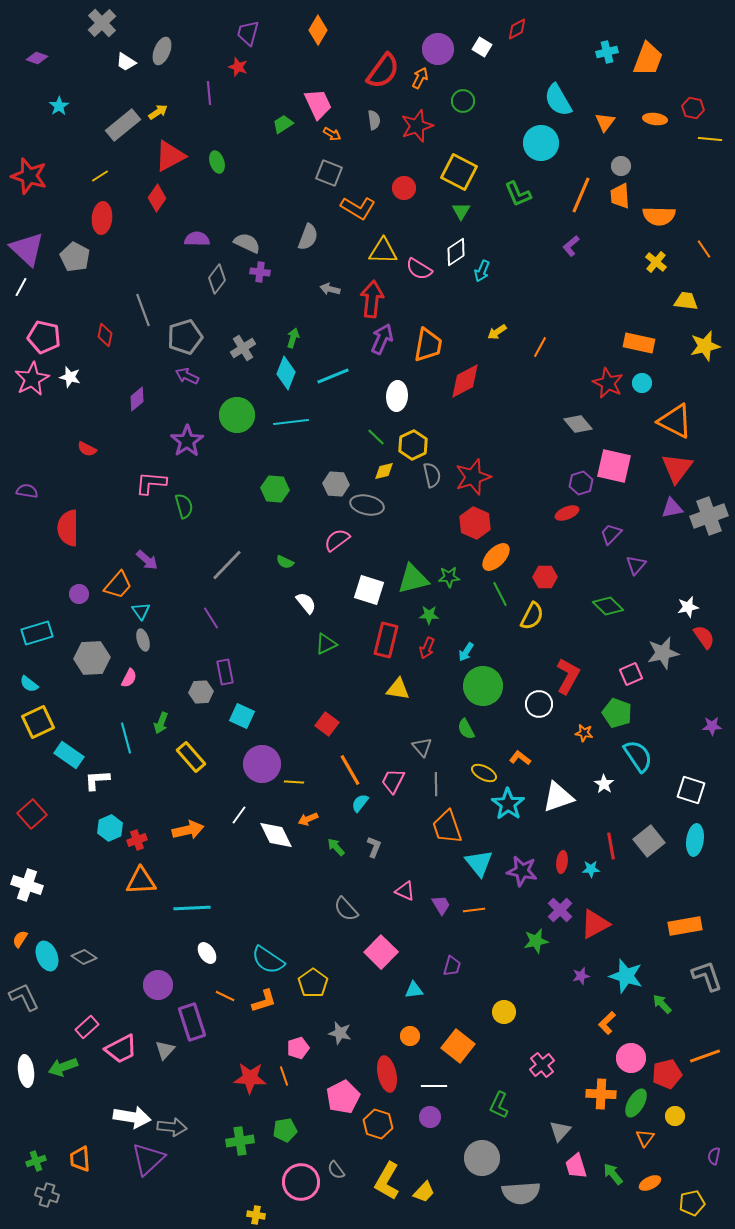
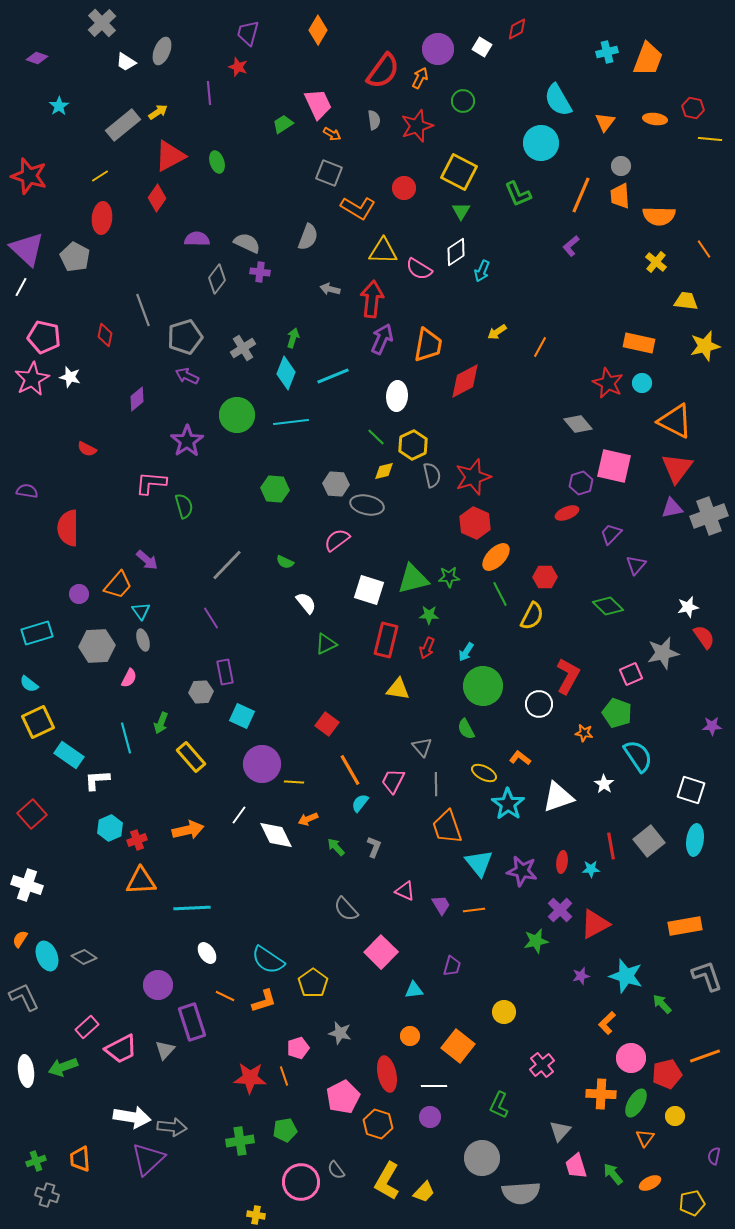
gray hexagon at (92, 658): moved 5 px right, 12 px up
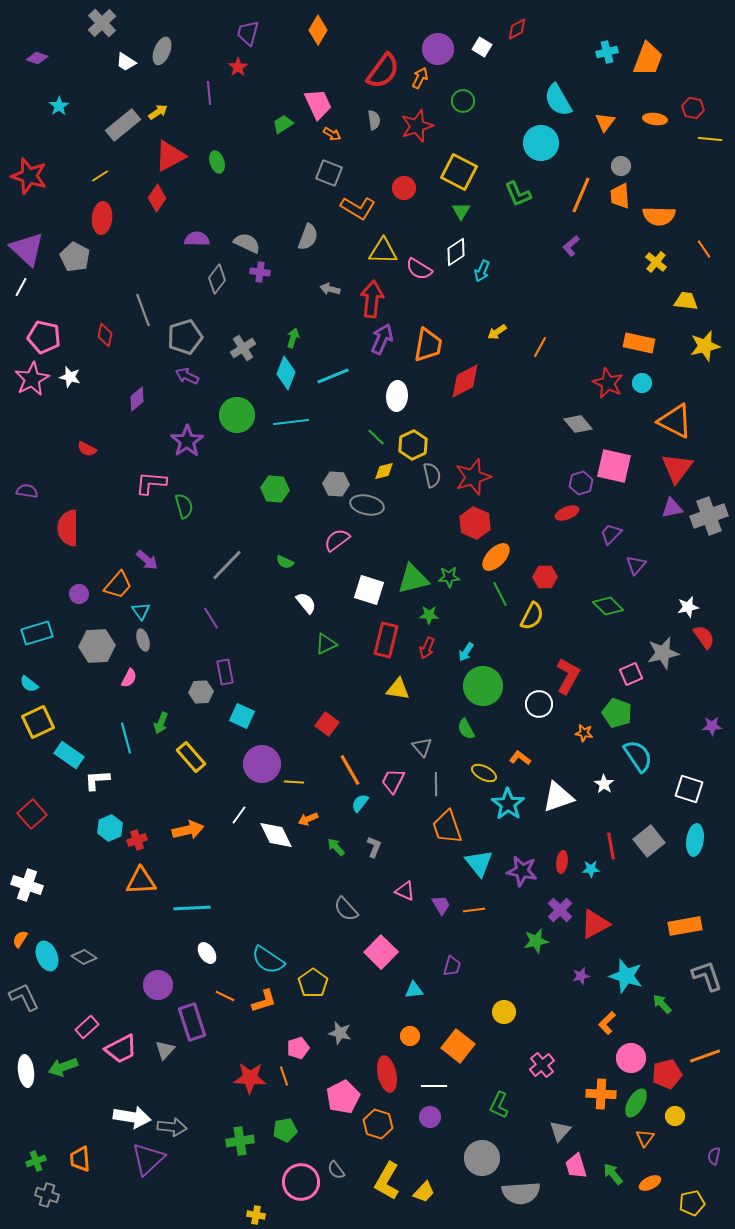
red star at (238, 67): rotated 18 degrees clockwise
white square at (691, 790): moved 2 px left, 1 px up
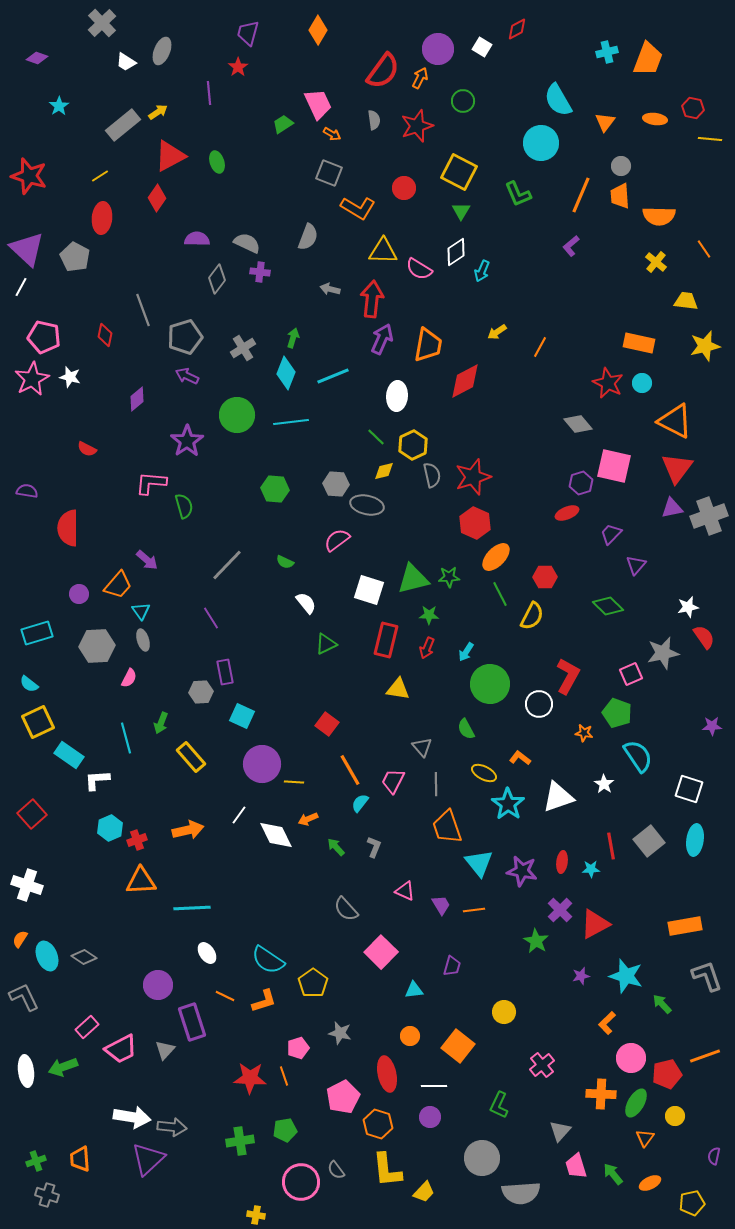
green circle at (483, 686): moved 7 px right, 2 px up
green star at (536, 941): rotated 30 degrees counterclockwise
yellow L-shape at (387, 1181): moved 11 px up; rotated 36 degrees counterclockwise
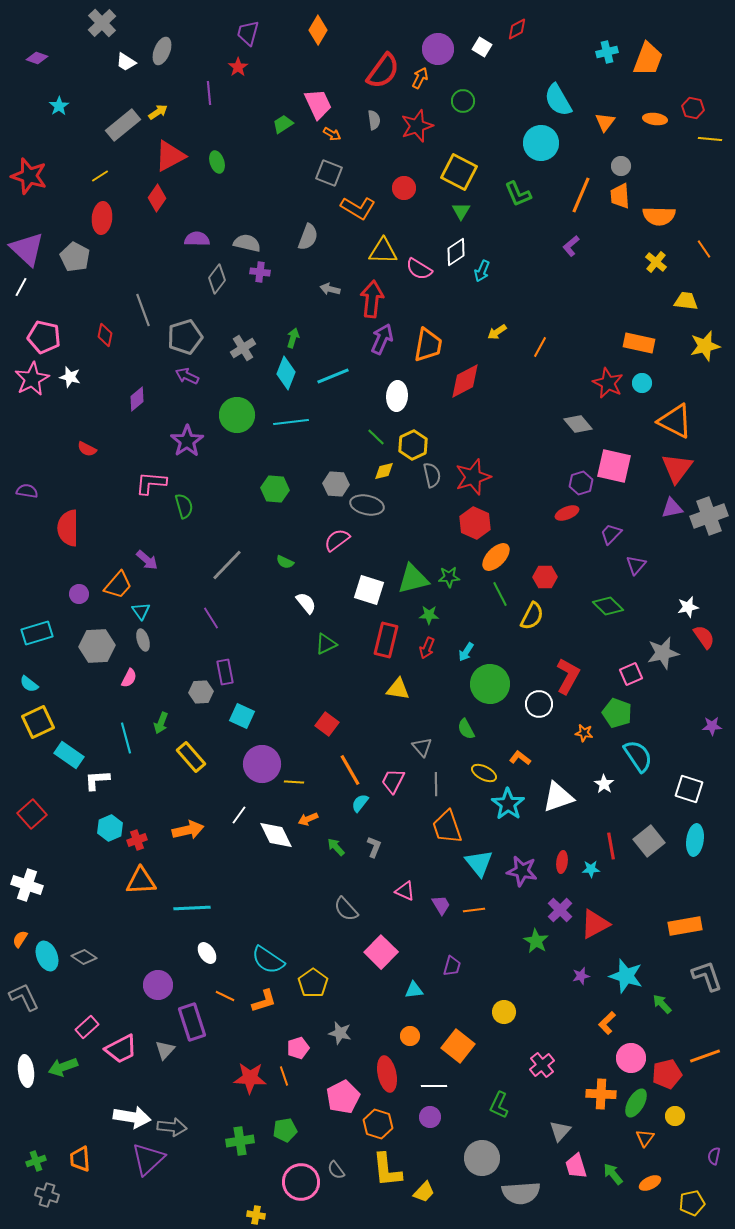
gray semicircle at (247, 243): rotated 12 degrees counterclockwise
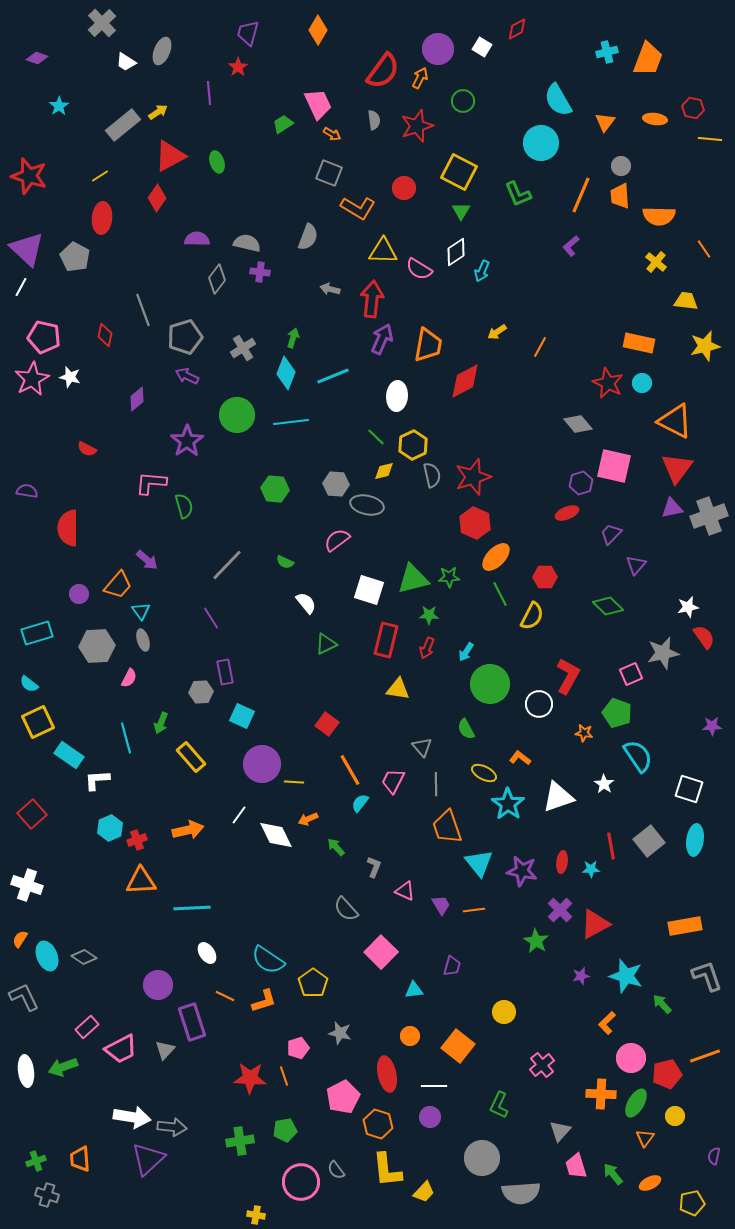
gray L-shape at (374, 847): moved 20 px down
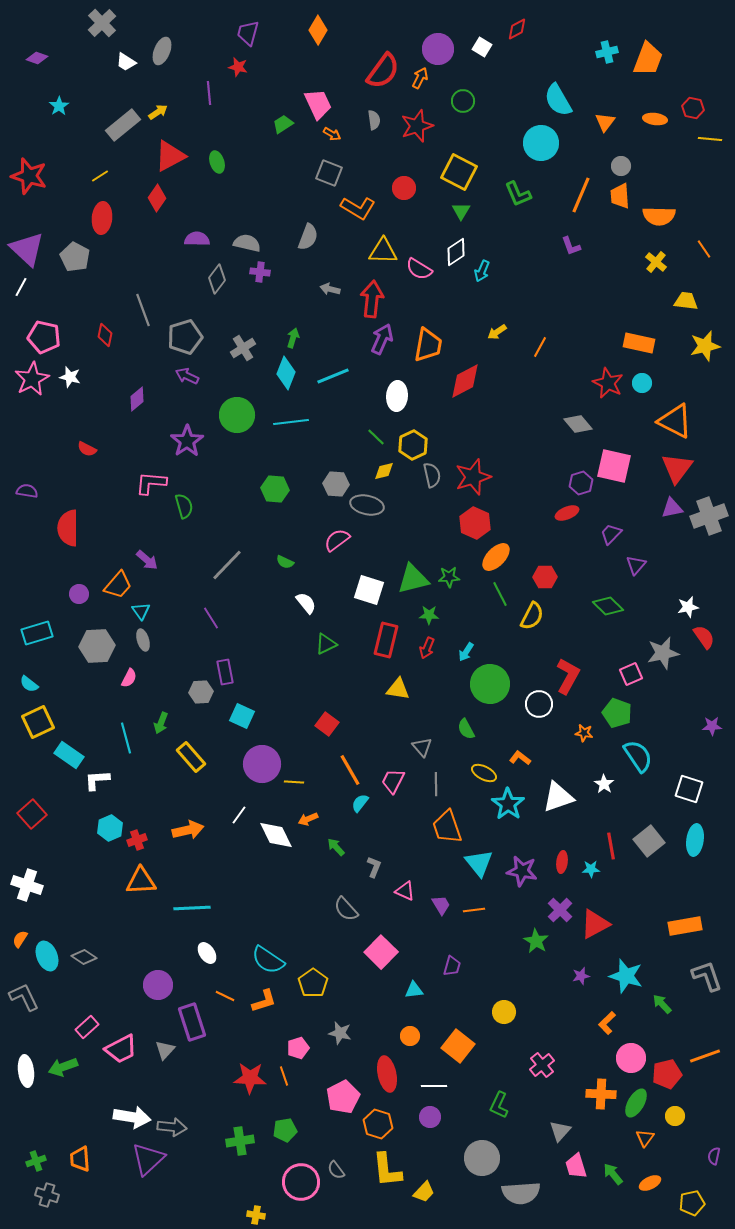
red star at (238, 67): rotated 24 degrees counterclockwise
purple L-shape at (571, 246): rotated 70 degrees counterclockwise
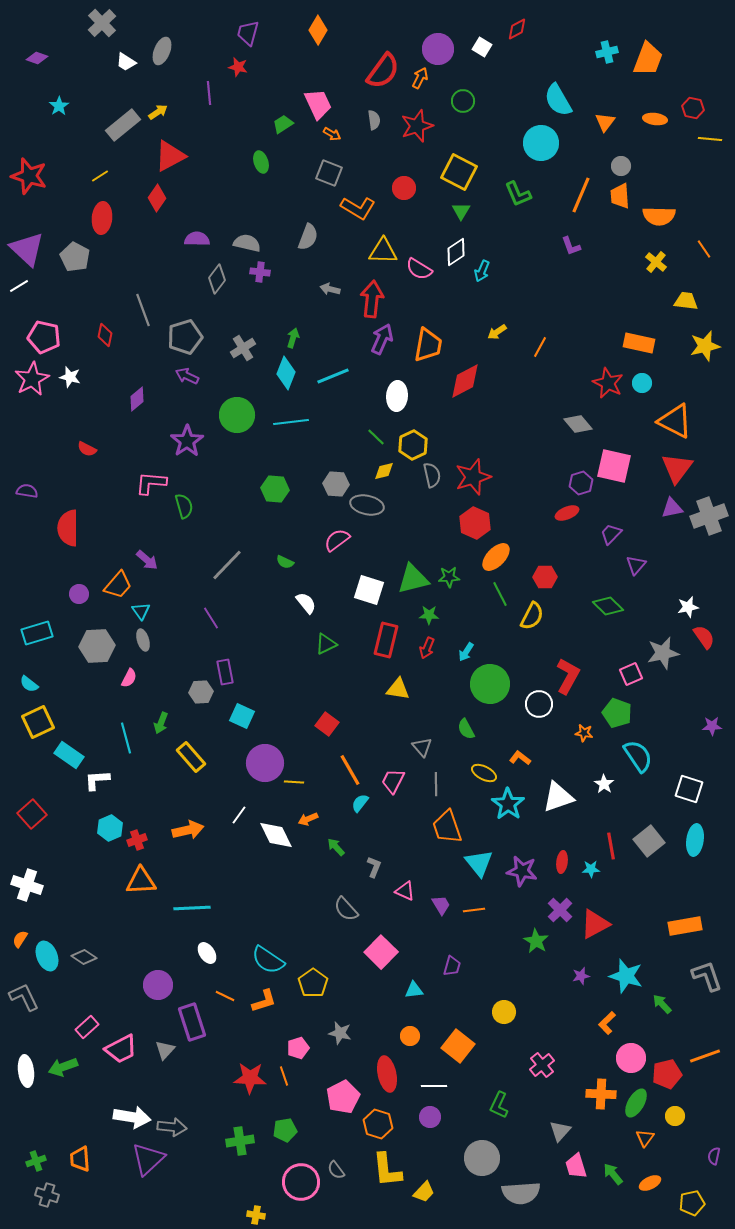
green ellipse at (217, 162): moved 44 px right
white line at (21, 287): moved 2 px left, 1 px up; rotated 30 degrees clockwise
purple circle at (262, 764): moved 3 px right, 1 px up
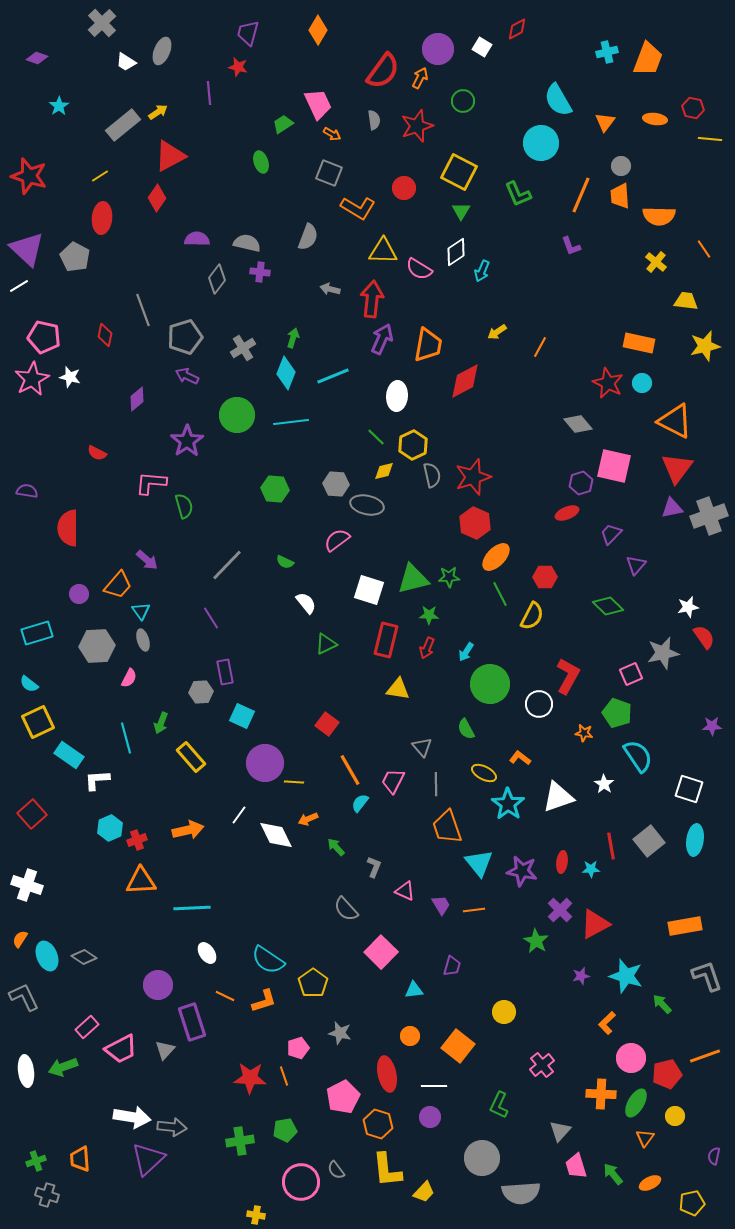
red semicircle at (87, 449): moved 10 px right, 4 px down
